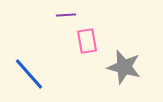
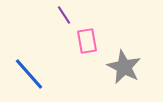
purple line: moved 2 px left; rotated 60 degrees clockwise
gray star: rotated 12 degrees clockwise
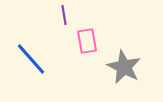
purple line: rotated 24 degrees clockwise
blue line: moved 2 px right, 15 px up
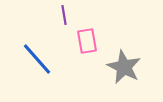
blue line: moved 6 px right
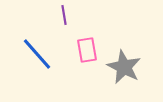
pink rectangle: moved 9 px down
blue line: moved 5 px up
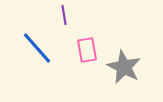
blue line: moved 6 px up
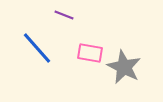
purple line: rotated 60 degrees counterclockwise
pink rectangle: moved 3 px right, 3 px down; rotated 70 degrees counterclockwise
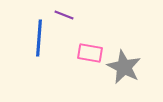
blue line: moved 2 px right, 10 px up; rotated 45 degrees clockwise
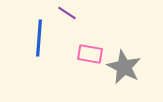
purple line: moved 3 px right, 2 px up; rotated 12 degrees clockwise
pink rectangle: moved 1 px down
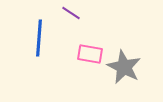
purple line: moved 4 px right
